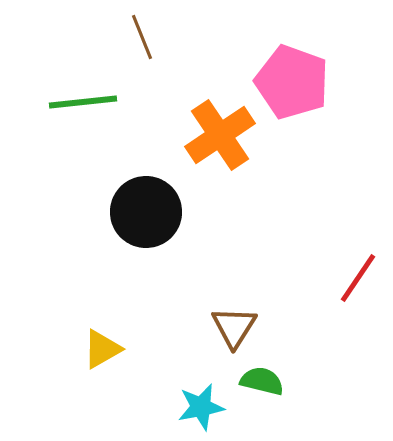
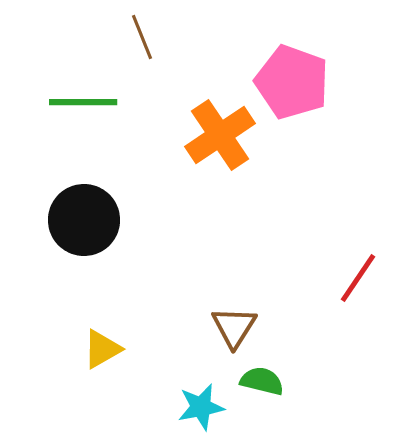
green line: rotated 6 degrees clockwise
black circle: moved 62 px left, 8 px down
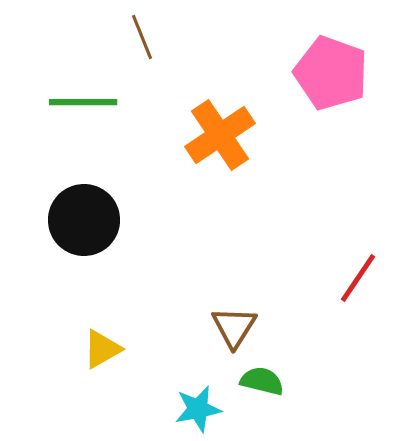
pink pentagon: moved 39 px right, 9 px up
cyan star: moved 3 px left, 2 px down
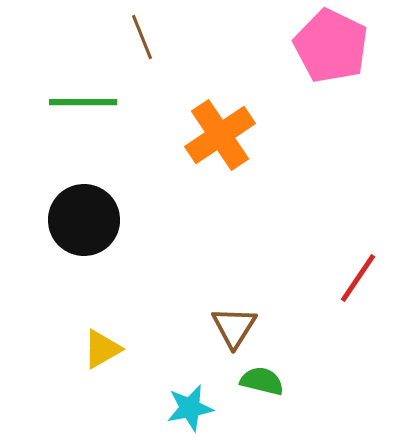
pink pentagon: moved 27 px up; rotated 6 degrees clockwise
cyan star: moved 8 px left, 1 px up
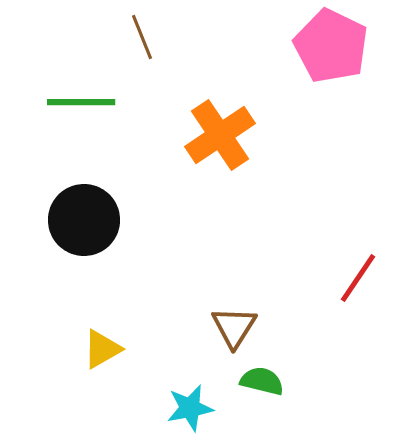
green line: moved 2 px left
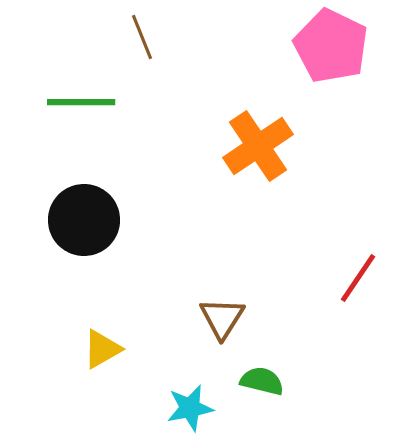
orange cross: moved 38 px right, 11 px down
brown triangle: moved 12 px left, 9 px up
